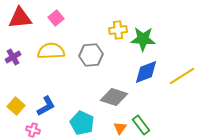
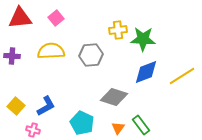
purple cross: moved 1 px left, 1 px up; rotated 35 degrees clockwise
orange triangle: moved 2 px left
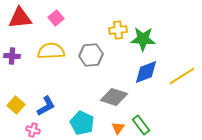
yellow square: moved 1 px up
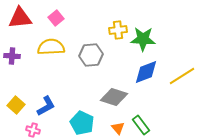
yellow semicircle: moved 4 px up
orange triangle: rotated 16 degrees counterclockwise
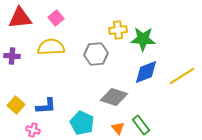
gray hexagon: moved 5 px right, 1 px up
blue L-shape: rotated 25 degrees clockwise
